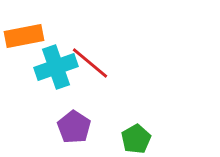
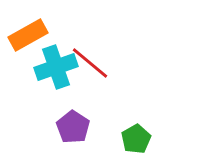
orange rectangle: moved 4 px right, 1 px up; rotated 18 degrees counterclockwise
purple pentagon: moved 1 px left
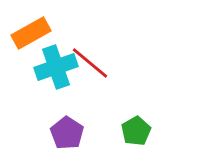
orange rectangle: moved 3 px right, 2 px up
purple pentagon: moved 6 px left, 6 px down
green pentagon: moved 8 px up
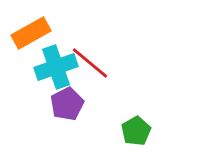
purple pentagon: moved 29 px up; rotated 12 degrees clockwise
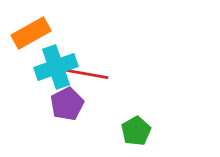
red line: moved 3 px left, 11 px down; rotated 30 degrees counterclockwise
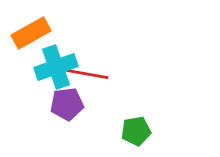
purple pentagon: rotated 20 degrees clockwise
green pentagon: rotated 20 degrees clockwise
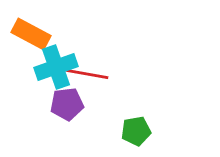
orange rectangle: moved 1 px down; rotated 57 degrees clockwise
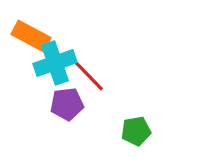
orange rectangle: moved 2 px down
cyan cross: moved 1 px left, 4 px up
red line: rotated 36 degrees clockwise
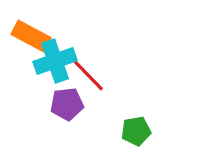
cyan cross: moved 2 px up
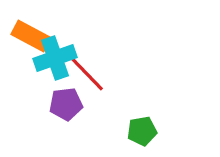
cyan cross: moved 3 px up
purple pentagon: moved 1 px left
green pentagon: moved 6 px right
